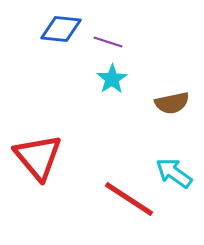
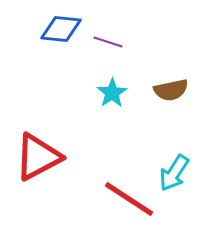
cyan star: moved 14 px down
brown semicircle: moved 1 px left, 13 px up
red triangle: rotated 42 degrees clockwise
cyan arrow: rotated 93 degrees counterclockwise
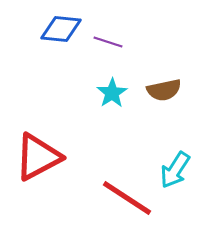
brown semicircle: moved 7 px left
cyan arrow: moved 1 px right, 3 px up
red line: moved 2 px left, 1 px up
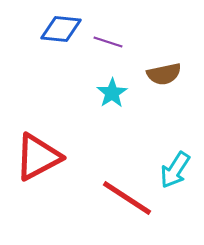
brown semicircle: moved 16 px up
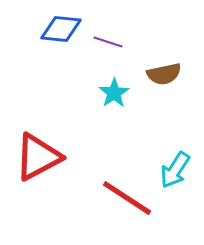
cyan star: moved 2 px right
